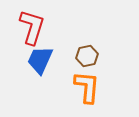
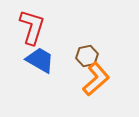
blue trapezoid: rotated 96 degrees clockwise
orange L-shape: moved 9 px right, 8 px up; rotated 44 degrees clockwise
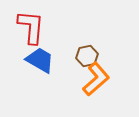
red L-shape: moved 1 px left; rotated 12 degrees counterclockwise
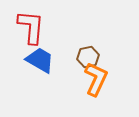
brown hexagon: moved 1 px right, 1 px down
orange L-shape: rotated 24 degrees counterclockwise
